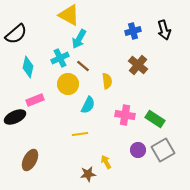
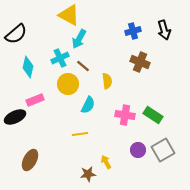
brown cross: moved 2 px right, 3 px up; rotated 18 degrees counterclockwise
green rectangle: moved 2 px left, 4 px up
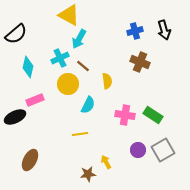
blue cross: moved 2 px right
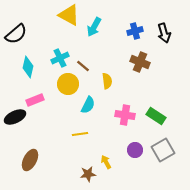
black arrow: moved 3 px down
cyan arrow: moved 15 px right, 12 px up
green rectangle: moved 3 px right, 1 px down
purple circle: moved 3 px left
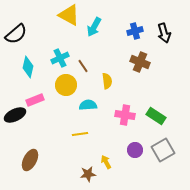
brown line: rotated 16 degrees clockwise
yellow circle: moved 2 px left, 1 px down
cyan semicircle: rotated 120 degrees counterclockwise
black ellipse: moved 2 px up
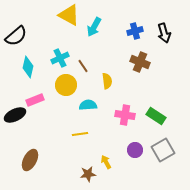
black semicircle: moved 2 px down
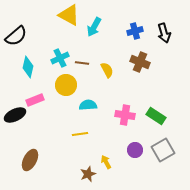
brown line: moved 1 px left, 3 px up; rotated 48 degrees counterclockwise
yellow semicircle: moved 11 px up; rotated 21 degrees counterclockwise
brown star: rotated 14 degrees counterclockwise
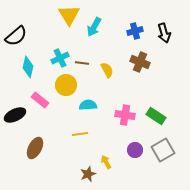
yellow triangle: rotated 30 degrees clockwise
pink rectangle: moved 5 px right; rotated 60 degrees clockwise
brown ellipse: moved 5 px right, 12 px up
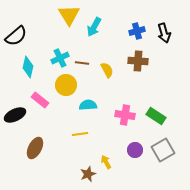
blue cross: moved 2 px right
brown cross: moved 2 px left, 1 px up; rotated 18 degrees counterclockwise
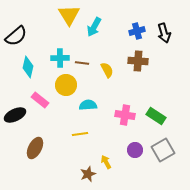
cyan cross: rotated 24 degrees clockwise
